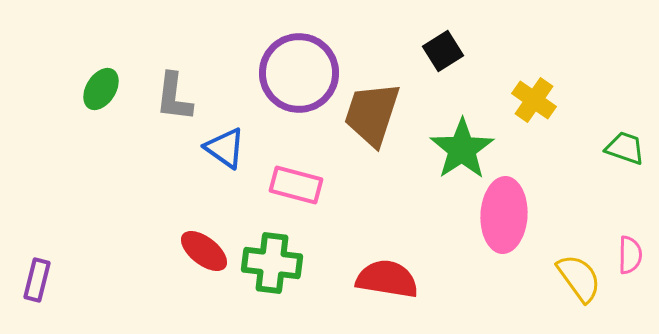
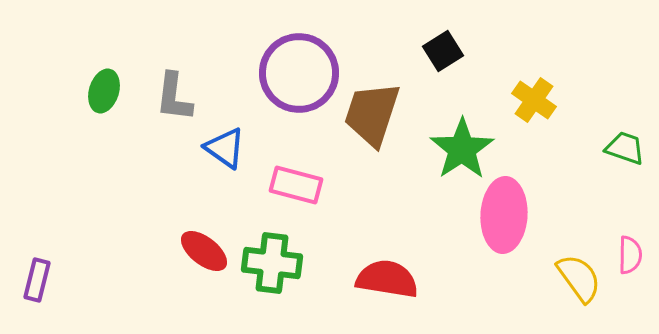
green ellipse: moved 3 px right, 2 px down; rotated 15 degrees counterclockwise
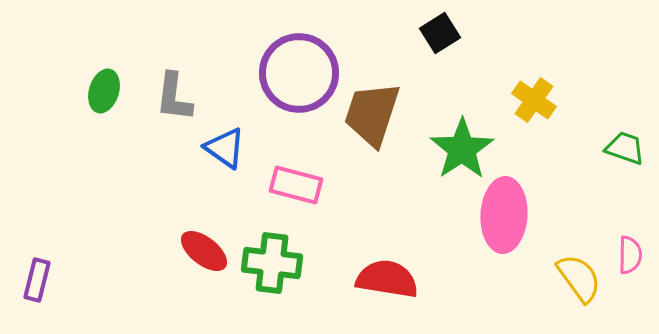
black square: moved 3 px left, 18 px up
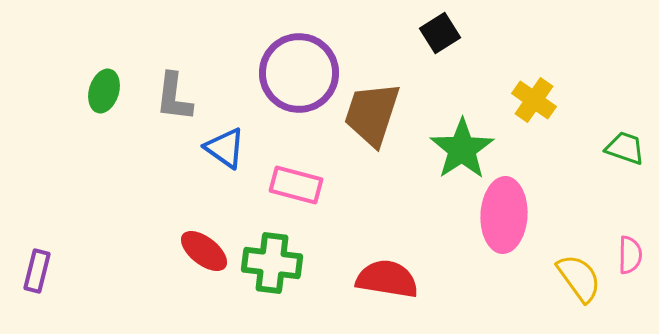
purple rectangle: moved 9 px up
